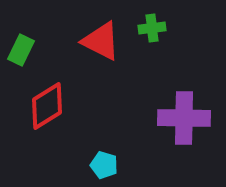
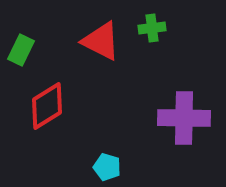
cyan pentagon: moved 3 px right, 2 px down
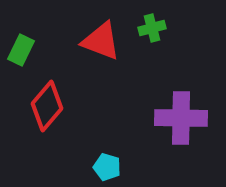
green cross: rotated 8 degrees counterclockwise
red triangle: rotated 6 degrees counterclockwise
red diamond: rotated 18 degrees counterclockwise
purple cross: moved 3 px left
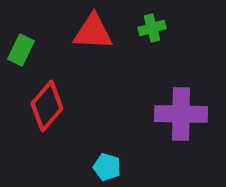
red triangle: moved 8 px left, 9 px up; rotated 18 degrees counterclockwise
purple cross: moved 4 px up
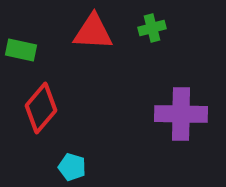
green rectangle: rotated 76 degrees clockwise
red diamond: moved 6 px left, 2 px down
cyan pentagon: moved 35 px left
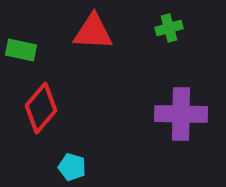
green cross: moved 17 px right
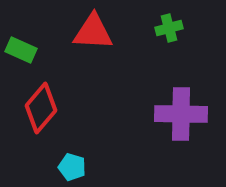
green rectangle: rotated 12 degrees clockwise
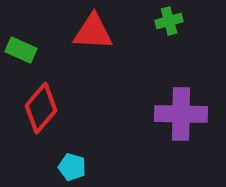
green cross: moved 7 px up
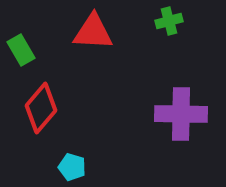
green rectangle: rotated 36 degrees clockwise
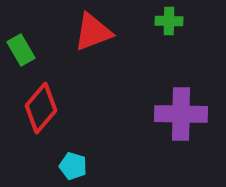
green cross: rotated 16 degrees clockwise
red triangle: rotated 24 degrees counterclockwise
cyan pentagon: moved 1 px right, 1 px up
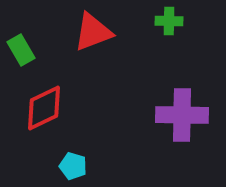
red diamond: moved 3 px right; rotated 24 degrees clockwise
purple cross: moved 1 px right, 1 px down
